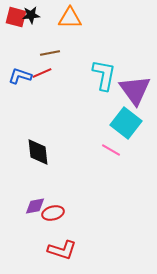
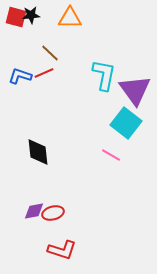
brown line: rotated 54 degrees clockwise
red line: moved 2 px right
pink line: moved 5 px down
purple diamond: moved 1 px left, 5 px down
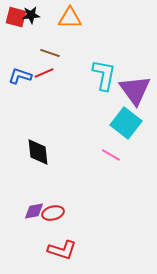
brown line: rotated 24 degrees counterclockwise
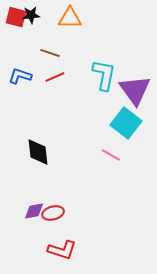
red line: moved 11 px right, 4 px down
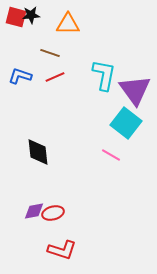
orange triangle: moved 2 px left, 6 px down
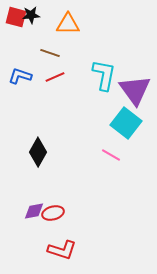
black diamond: rotated 36 degrees clockwise
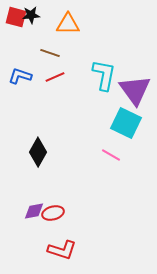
cyan square: rotated 12 degrees counterclockwise
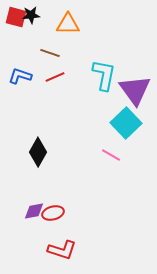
cyan square: rotated 20 degrees clockwise
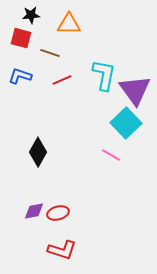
red square: moved 5 px right, 21 px down
orange triangle: moved 1 px right
red line: moved 7 px right, 3 px down
red ellipse: moved 5 px right
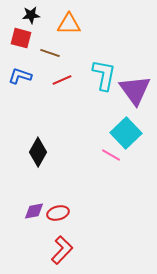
cyan square: moved 10 px down
red L-shape: rotated 64 degrees counterclockwise
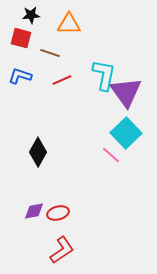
purple triangle: moved 9 px left, 2 px down
pink line: rotated 12 degrees clockwise
red L-shape: rotated 12 degrees clockwise
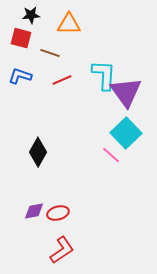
cyan L-shape: rotated 8 degrees counterclockwise
